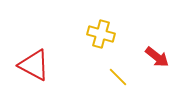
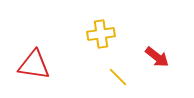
yellow cross: rotated 24 degrees counterclockwise
red triangle: rotated 20 degrees counterclockwise
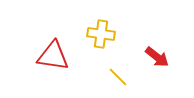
yellow cross: rotated 16 degrees clockwise
red triangle: moved 19 px right, 9 px up
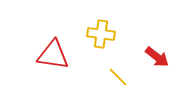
red triangle: moved 1 px up
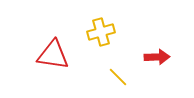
yellow cross: moved 2 px up; rotated 24 degrees counterclockwise
red arrow: rotated 40 degrees counterclockwise
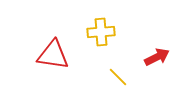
yellow cross: rotated 12 degrees clockwise
red arrow: rotated 25 degrees counterclockwise
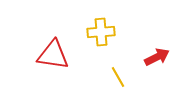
yellow line: rotated 15 degrees clockwise
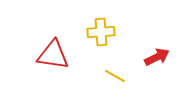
yellow line: moved 3 px left, 1 px up; rotated 30 degrees counterclockwise
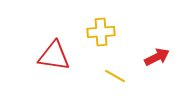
red triangle: moved 1 px right, 1 px down
